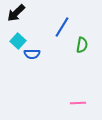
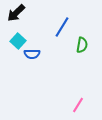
pink line: moved 2 px down; rotated 56 degrees counterclockwise
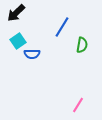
cyan square: rotated 14 degrees clockwise
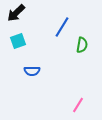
cyan square: rotated 14 degrees clockwise
blue semicircle: moved 17 px down
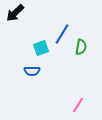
black arrow: moved 1 px left
blue line: moved 7 px down
cyan square: moved 23 px right, 7 px down
green semicircle: moved 1 px left, 2 px down
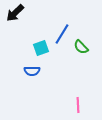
green semicircle: rotated 126 degrees clockwise
pink line: rotated 35 degrees counterclockwise
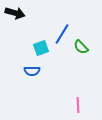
black arrow: rotated 120 degrees counterclockwise
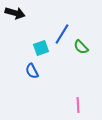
blue semicircle: rotated 63 degrees clockwise
